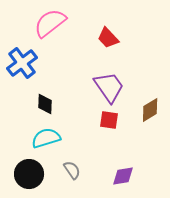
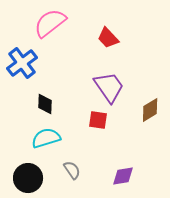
red square: moved 11 px left
black circle: moved 1 px left, 4 px down
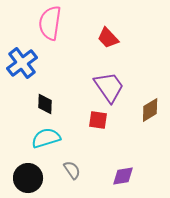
pink semicircle: rotated 44 degrees counterclockwise
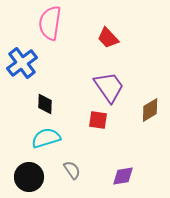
black circle: moved 1 px right, 1 px up
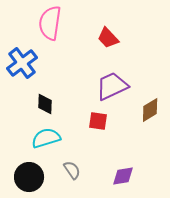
purple trapezoid: moved 3 px right, 1 px up; rotated 80 degrees counterclockwise
red square: moved 1 px down
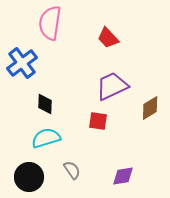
brown diamond: moved 2 px up
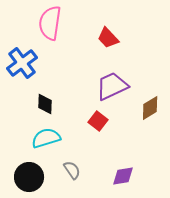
red square: rotated 30 degrees clockwise
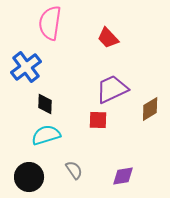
blue cross: moved 4 px right, 4 px down
purple trapezoid: moved 3 px down
brown diamond: moved 1 px down
red square: moved 1 px up; rotated 36 degrees counterclockwise
cyan semicircle: moved 3 px up
gray semicircle: moved 2 px right
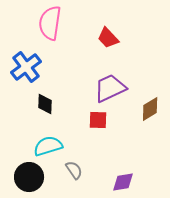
purple trapezoid: moved 2 px left, 1 px up
cyan semicircle: moved 2 px right, 11 px down
purple diamond: moved 6 px down
